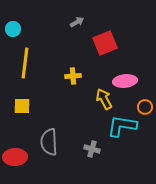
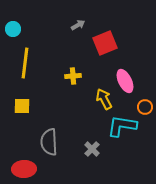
gray arrow: moved 1 px right, 3 px down
pink ellipse: rotated 70 degrees clockwise
gray cross: rotated 28 degrees clockwise
red ellipse: moved 9 px right, 12 px down
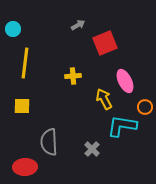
red ellipse: moved 1 px right, 2 px up
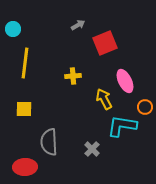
yellow square: moved 2 px right, 3 px down
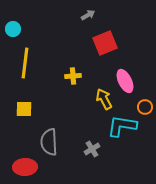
gray arrow: moved 10 px right, 10 px up
gray cross: rotated 14 degrees clockwise
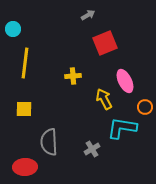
cyan L-shape: moved 2 px down
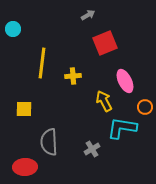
yellow line: moved 17 px right
yellow arrow: moved 2 px down
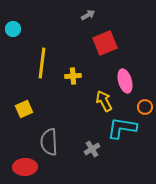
pink ellipse: rotated 10 degrees clockwise
yellow square: rotated 24 degrees counterclockwise
